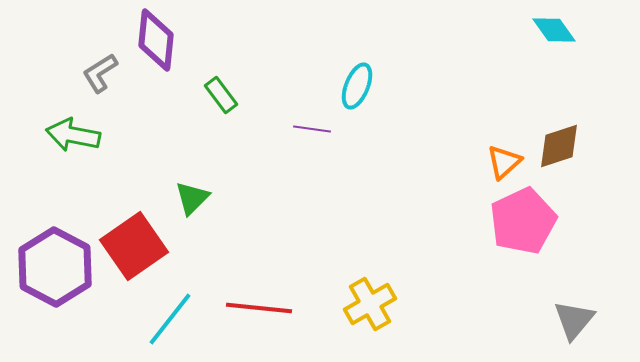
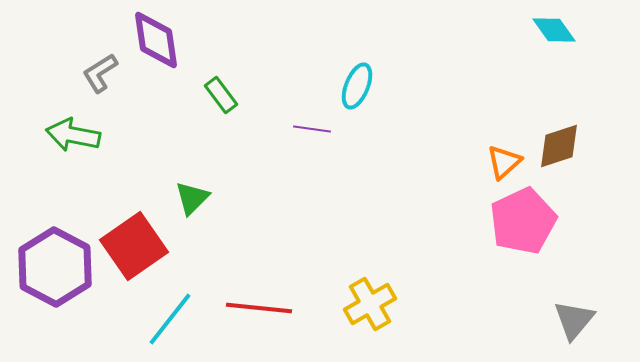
purple diamond: rotated 14 degrees counterclockwise
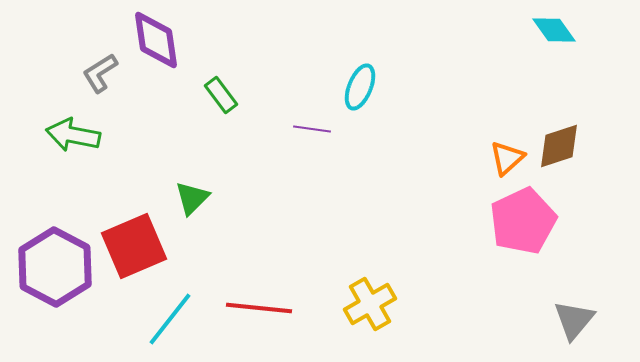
cyan ellipse: moved 3 px right, 1 px down
orange triangle: moved 3 px right, 4 px up
red square: rotated 12 degrees clockwise
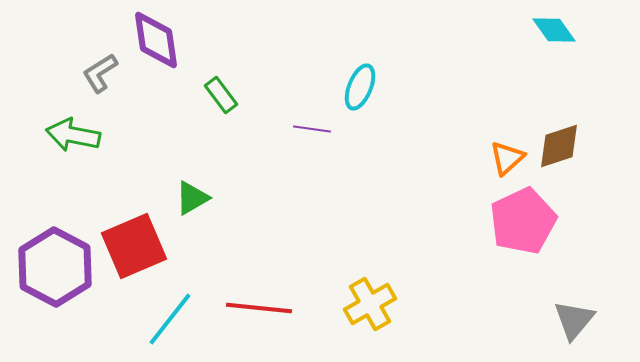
green triangle: rotated 15 degrees clockwise
